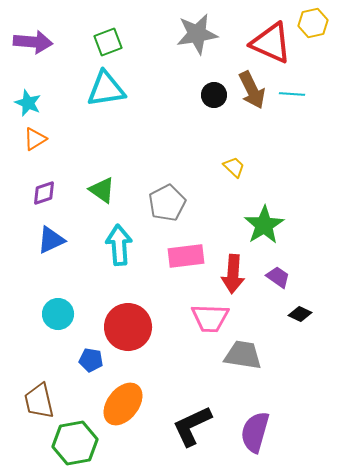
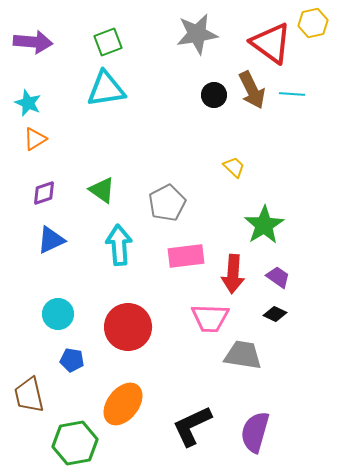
red triangle: rotated 12 degrees clockwise
black diamond: moved 25 px left
blue pentagon: moved 19 px left
brown trapezoid: moved 10 px left, 6 px up
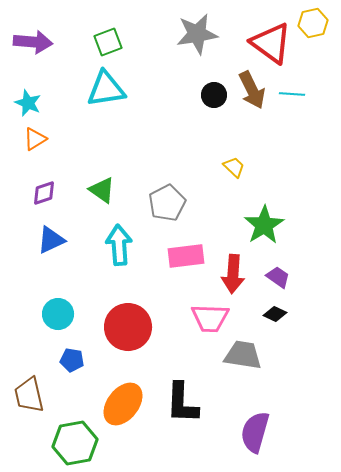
black L-shape: moved 10 px left, 23 px up; rotated 63 degrees counterclockwise
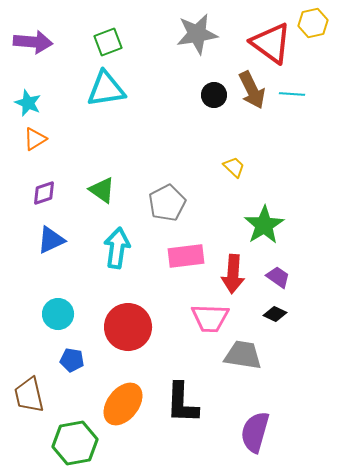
cyan arrow: moved 2 px left, 3 px down; rotated 12 degrees clockwise
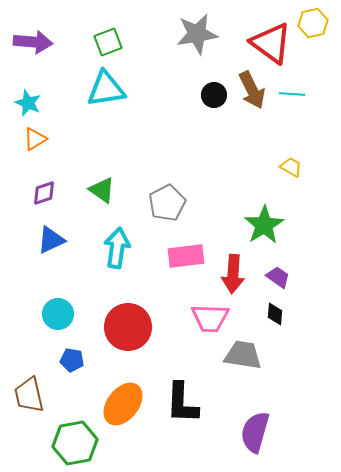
yellow trapezoid: moved 57 px right; rotated 15 degrees counterclockwise
black diamond: rotated 70 degrees clockwise
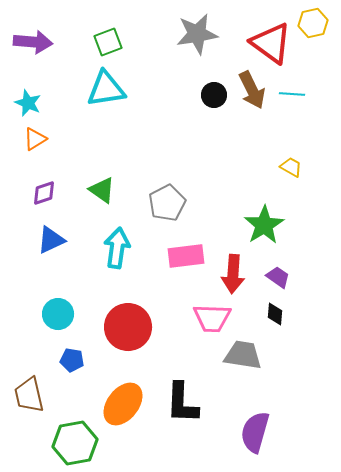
pink trapezoid: moved 2 px right
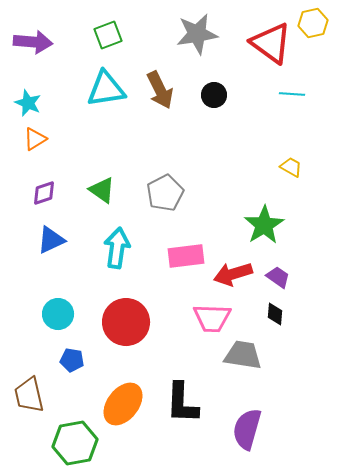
green square: moved 7 px up
brown arrow: moved 92 px left
gray pentagon: moved 2 px left, 10 px up
red arrow: rotated 69 degrees clockwise
red circle: moved 2 px left, 5 px up
purple semicircle: moved 8 px left, 3 px up
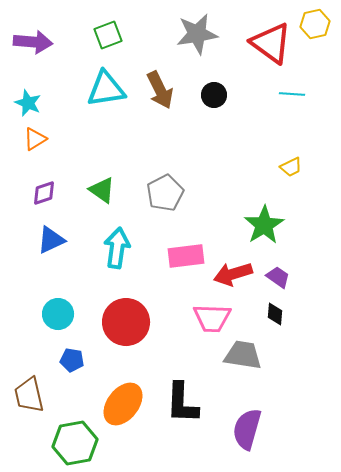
yellow hexagon: moved 2 px right, 1 px down
yellow trapezoid: rotated 125 degrees clockwise
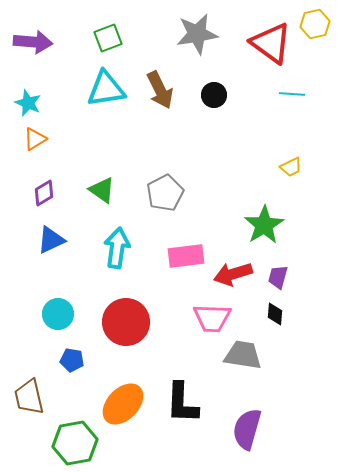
green square: moved 3 px down
purple diamond: rotated 12 degrees counterclockwise
purple trapezoid: rotated 110 degrees counterclockwise
brown trapezoid: moved 2 px down
orange ellipse: rotated 6 degrees clockwise
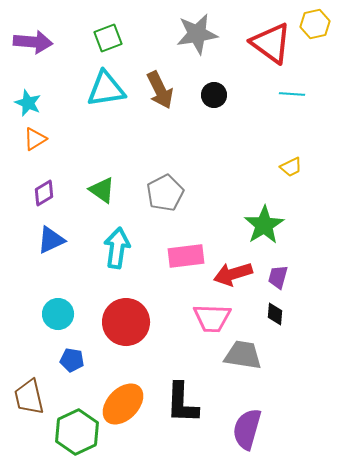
green hexagon: moved 2 px right, 11 px up; rotated 15 degrees counterclockwise
